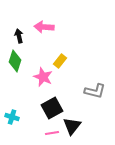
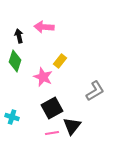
gray L-shape: rotated 45 degrees counterclockwise
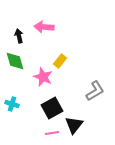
green diamond: rotated 35 degrees counterclockwise
cyan cross: moved 13 px up
black triangle: moved 2 px right, 1 px up
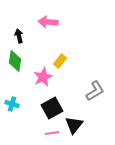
pink arrow: moved 4 px right, 5 px up
green diamond: rotated 25 degrees clockwise
pink star: rotated 24 degrees clockwise
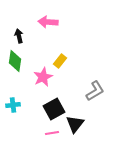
cyan cross: moved 1 px right, 1 px down; rotated 24 degrees counterclockwise
black square: moved 2 px right, 1 px down
black triangle: moved 1 px right, 1 px up
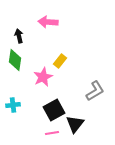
green diamond: moved 1 px up
black square: moved 1 px down
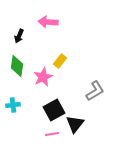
black arrow: rotated 144 degrees counterclockwise
green diamond: moved 2 px right, 6 px down
pink line: moved 1 px down
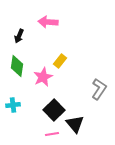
gray L-shape: moved 4 px right, 2 px up; rotated 25 degrees counterclockwise
black square: rotated 15 degrees counterclockwise
black triangle: rotated 18 degrees counterclockwise
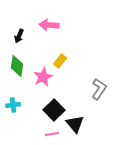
pink arrow: moved 1 px right, 3 px down
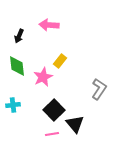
green diamond: rotated 15 degrees counterclockwise
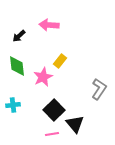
black arrow: rotated 24 degrees clockwise
